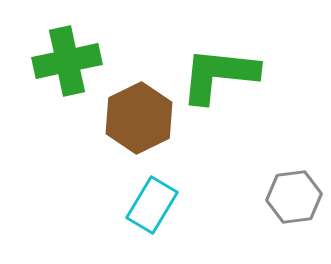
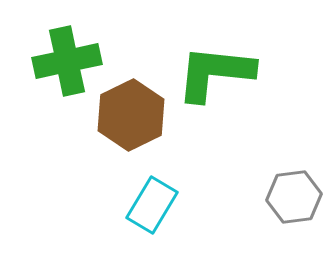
green L-shape: moved 4 px left, 2 px up
brown hexagon: moved 8 px left, 3 px up
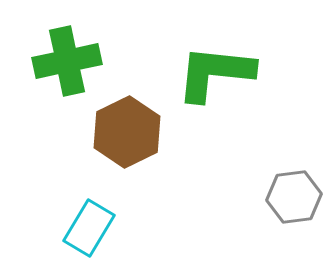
brown hexagon: moved 4 px left, 17 px down
cyan rectangle: moved 63 px left, 23 px down
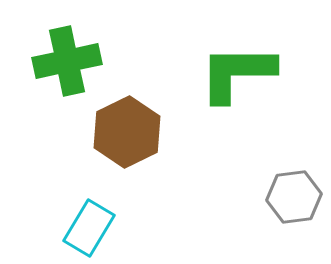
green L-shape: moved 22 px right; rotated 6 degrees counterclockwise
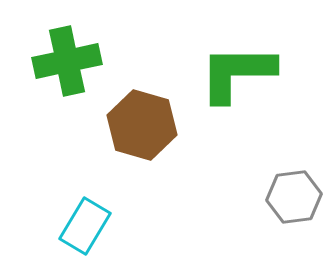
brown hexagon: moved 15 px right, 7 px up; rotated 18 degrees counterclockwise
cyan rectangle: moved 4 px left, 2 px up
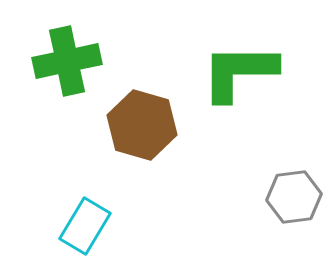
green L-shape: moved 2 px right, 1 px up
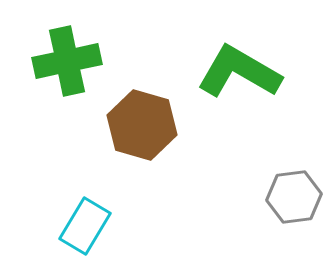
green L-shape: rotated 30 degrees clockwise
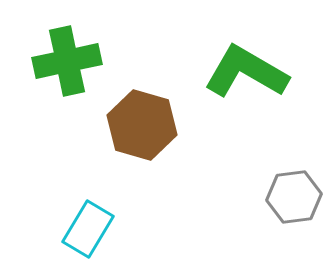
green L-shape: moved 7 px right
cyan rectangle: moved 3 px right, 3 px down
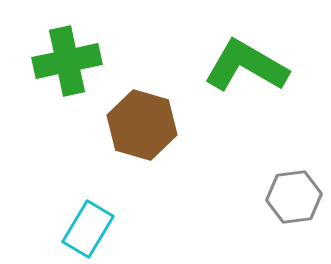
green L-shape: moved 6 px up
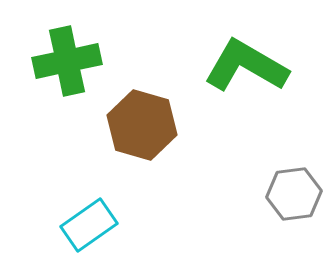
gray hexagon: moved 3 px up
cyan rectangle: moved 1 px right, 4 px up; rotated 24 degrees clockwise
